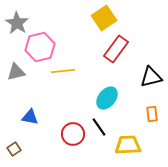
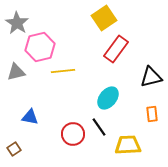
cyan ellipse: moved 1 px right
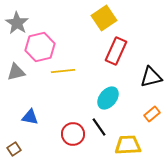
red rectangle: moved 2 px down; rotated 12 degrees counterclockwise
orange rectangle: rotated 56 degrees clockwise
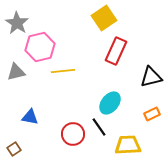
cyan ellipse: moved 2 px right, 5 px down
orange rectangle: rotated 14 degrees clockwise
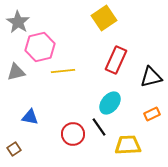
gray star: moved 1 px right, 1 px up
red rectangle: moved 9 px down
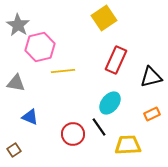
gray star: moved 3 px down
gray triangle: moved 11 px down; rotated 24 degrees clockwise
blue triangle: rotated 12 degrees clockwise
brown square: moved 1 px down
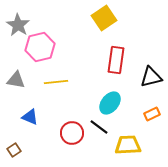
red rectangle: rotated 16 degrees counterclockwise
yellow line: moved 7 px left, 11 px down
gray triangle: moved 3 px up
black line: rotated 18 degrees counterclockwise
red circle: moved 1 px left, 1 px up
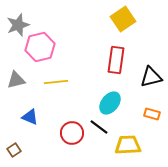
yellow square: moved 19 px right, 1 px down
gray star: rotated 20 degrees clockwise
gray triangle: rotated 24 degrees counterclockwise
orange rectangle: rotated 42 degrees clockwise
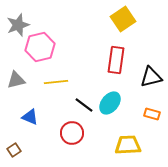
black line: moved 15 px left, 22 px up
